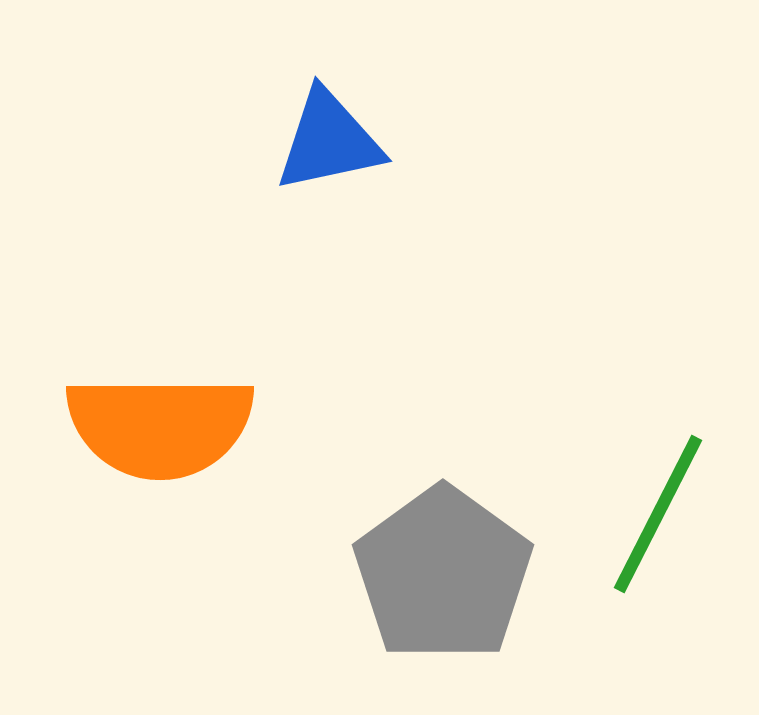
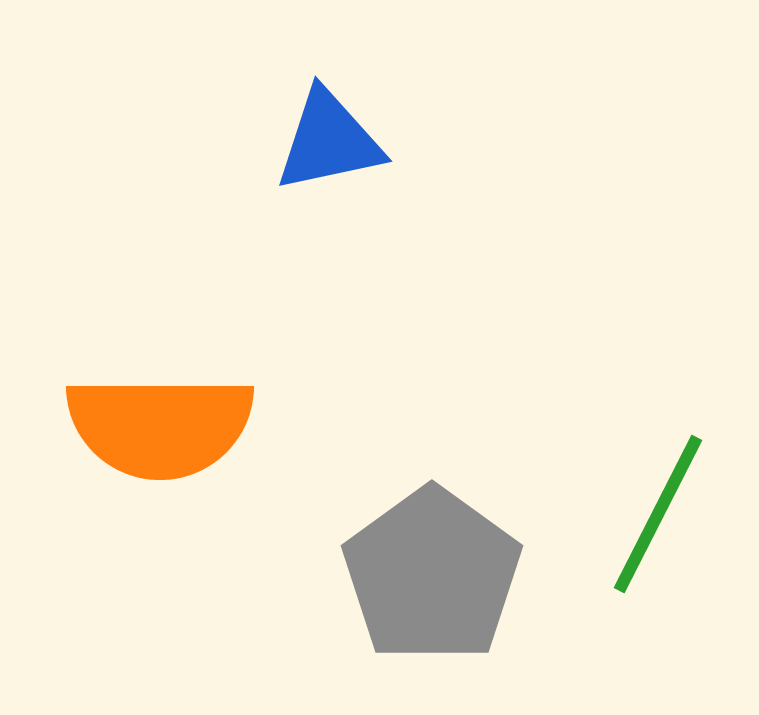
gray pentagon: moved 11 px left, 1 px down
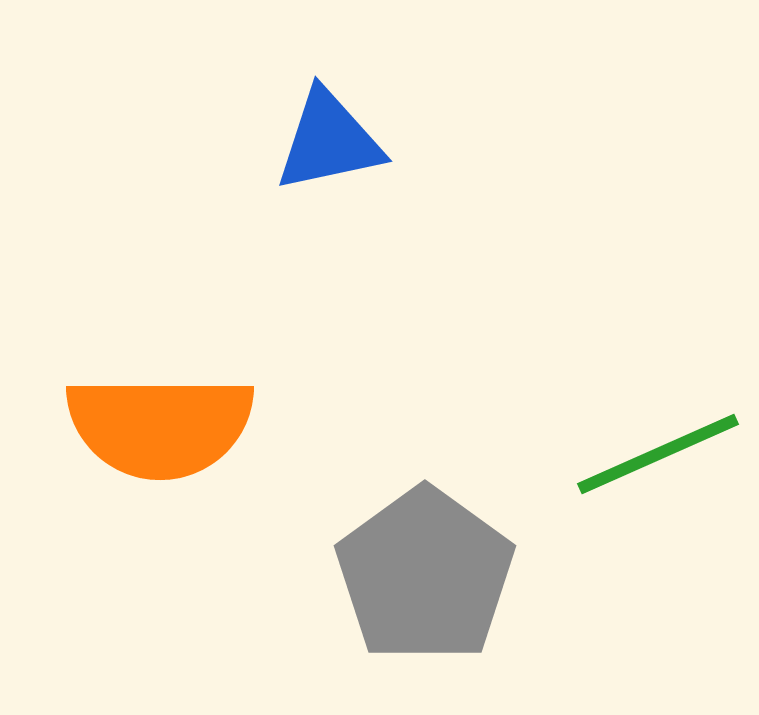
green line: moved 60 px up; rotated 39 degrees clockwise
gray pentagon: moved 7 px left
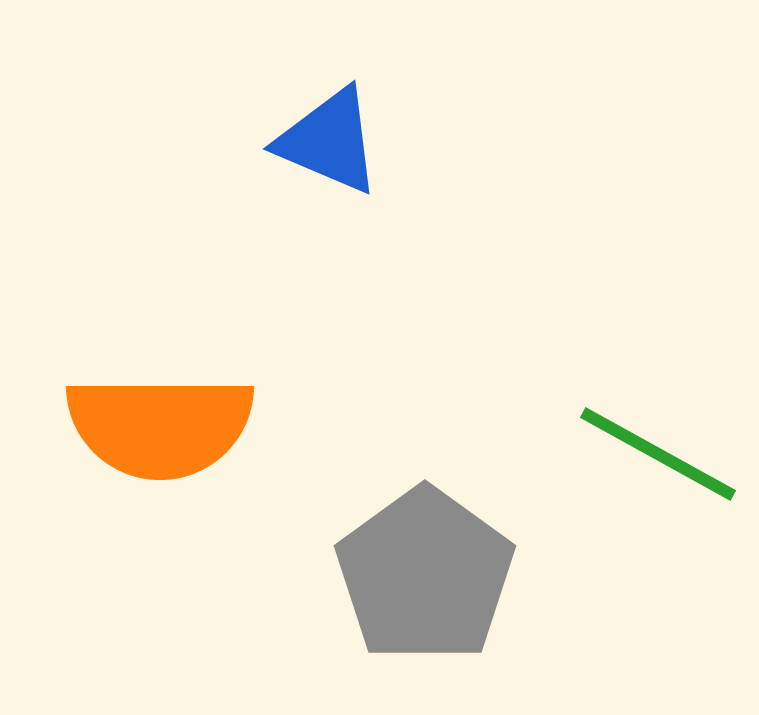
blue triangle: rotated 35 degrees clockwise
green line: rotated 53 degrees clockwise
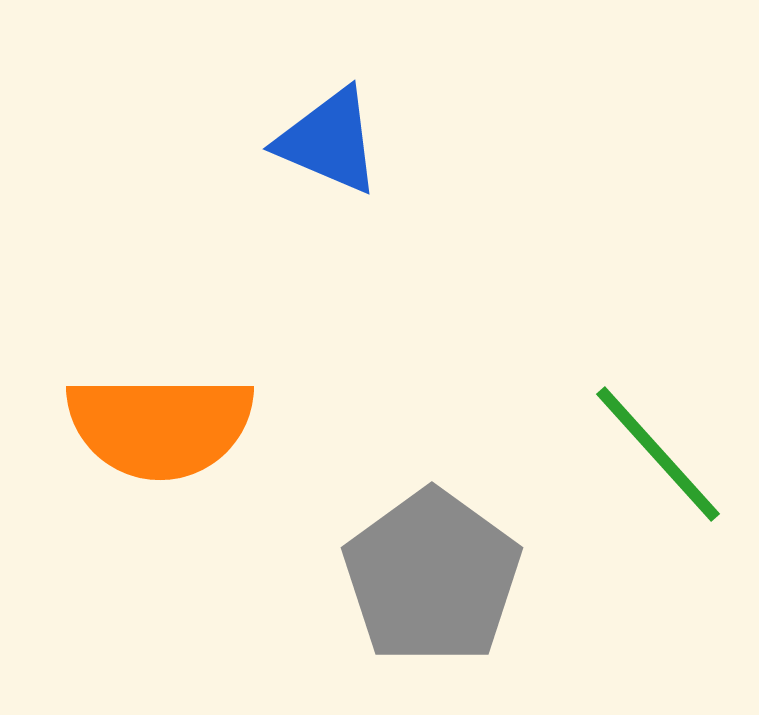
green line: rotated 19 degrees clockwise
gray pentagon: moved 7 px right, 2 px down
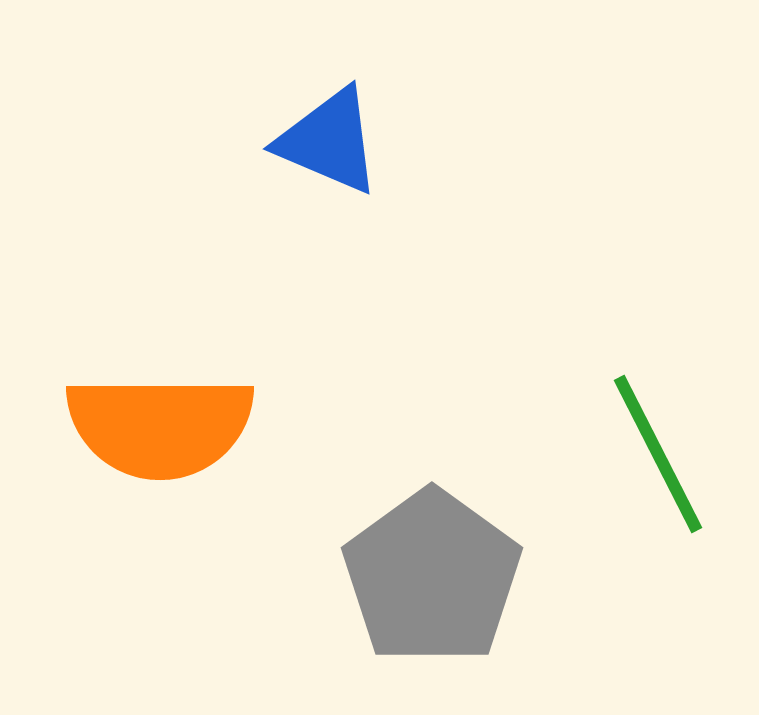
green line: rotated 15 degrees clockwise
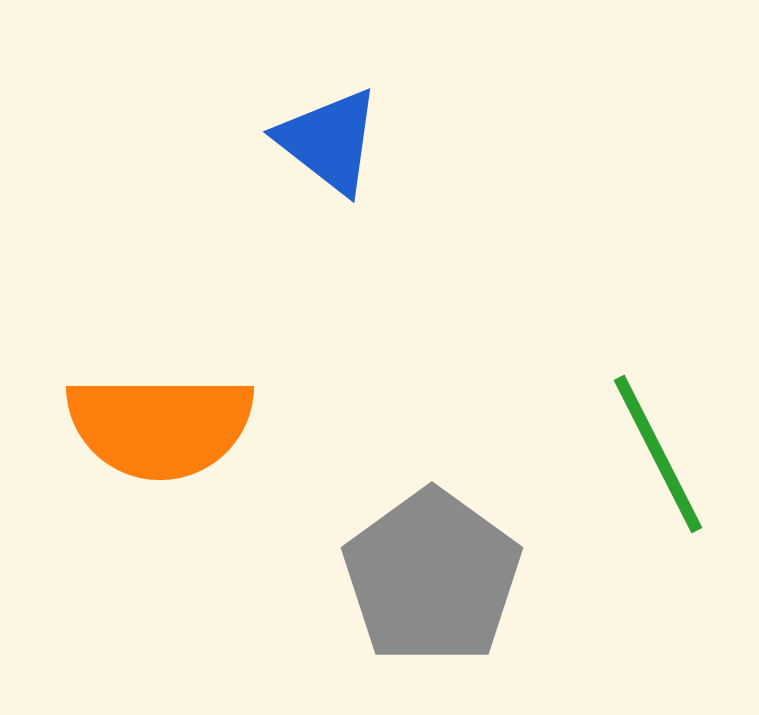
blue triangle: rotated 15 degrees clockwise
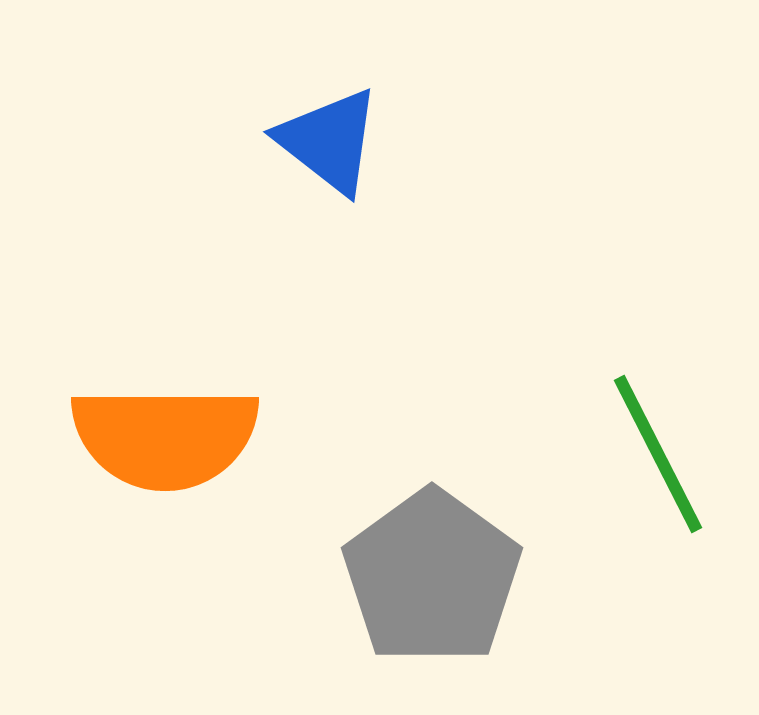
orange semicircle: moved 5 px right, 11 px down
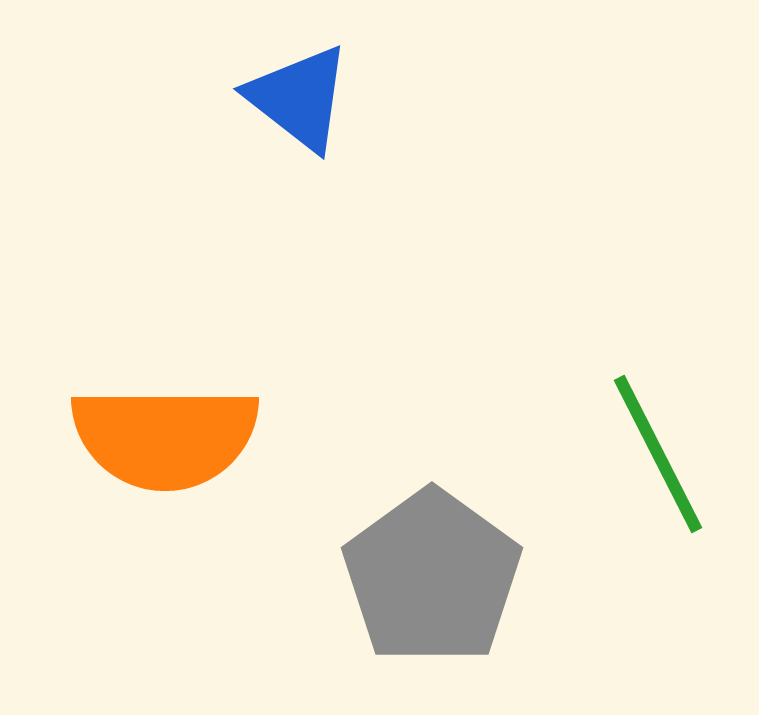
blue triangle: moved 30 px left, 43 px up
